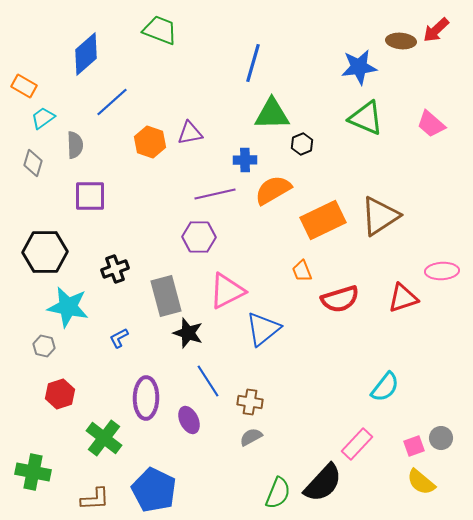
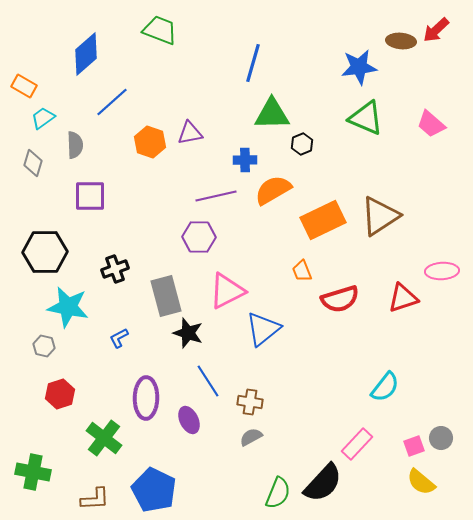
purple line at (215, 194): moved 1 px right, 2 px down
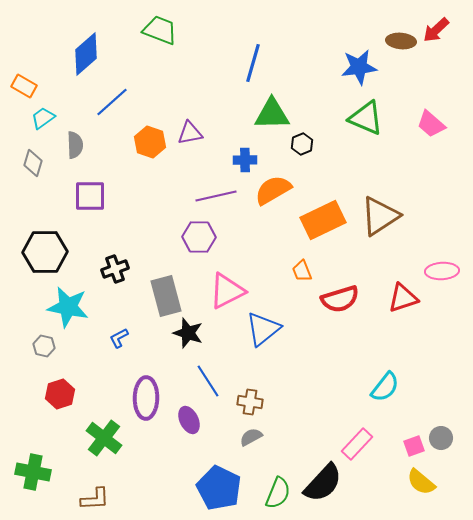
blue pentagon at (154, 490): moved 65 px right, 2 px up
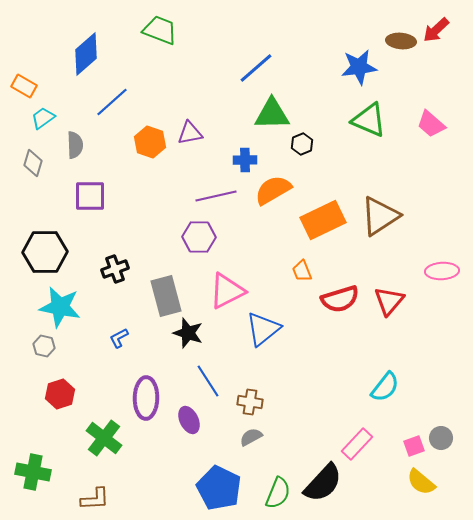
blue line at (253, 63): moved 3 px right, 5 px down; rotated 33 degrees clockwise
green triangle at (366, 118): moved 3 px right, 2 px down
red triangle at (403, 298): moved 14 px left, 3 px down; rotated 32 degrees counterclockwise
cyan star at (68, 307): moved 8 px left
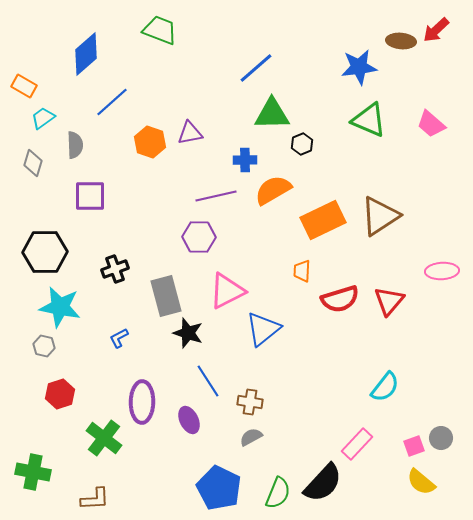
orange trapezoid at (302, 271): rotated 25 degrees clockwise
purple ellipse at (146, 398): moved 4 px left, 4 px down
